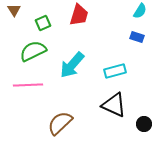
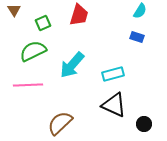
cyan rectangle: moved 2 px left, 3 px down
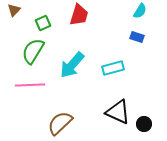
brown triangle: rotated 16 degrees clockwise
green semicircle: rotated 32 degrees counterclockwise
cyan rectangle: moved 6 px up
pink line: moved 2 px right
black triangle: moved 4 px right, 7 px down
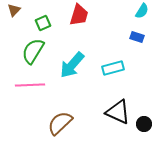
cyan semicircle: moved 2 px right
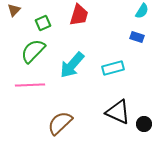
green semicircle: rotated 12 degrees clockwise
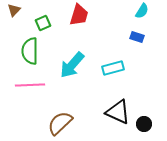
green semicircle: moved 3 px left; rotated 44 degrees counterclockwise
